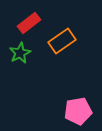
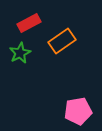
red rectangle: rotated 10 degrees clockwise
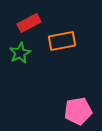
orange rectangle: rotated 24 degrees clockwise
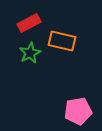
orange rectangle: rotated 24 degrees clockwise
green star: moved 10 px right
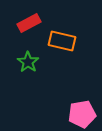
green star: moved 2 px left, 9 px down; rotated 10 degrees counterclockwise
pink pentagon: moved 4 px right, 3 px down
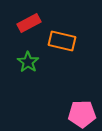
pink pentagon: rotated 8 degrees clockwise
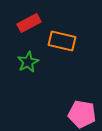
green star: rotated 10 degrees clockwise
pink pentagon: rotated 12 degrees clockwise
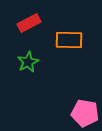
orange rectangle: moved 7 px right, 1 px up; rotated 12 degrees counterclockwise
pink pentagon: moved 3 px right, 1 px up
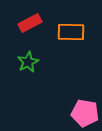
red rectangle: moved 1 px right
orange rectangle: moved 2 px right, 8 px up
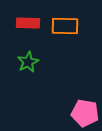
red rectangle: moved 2 px left; rotated 30 degrees clockwise
orange rectangle: moved 6 px left, 6 px up
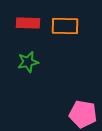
green star: rotated 15 degrees clockwise
pink pentagon: moved 2 px left, 1 px down
